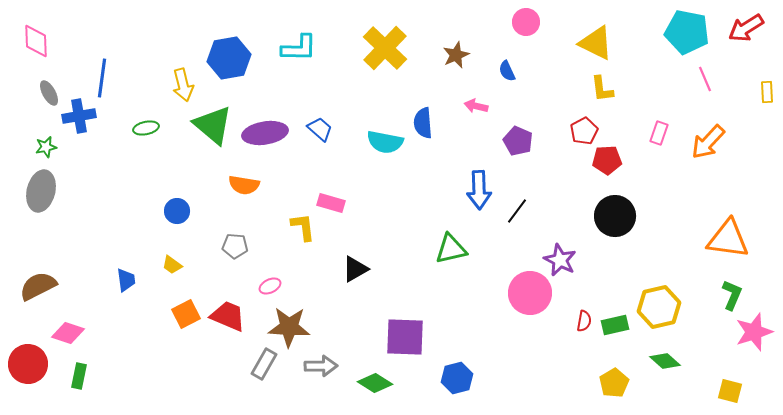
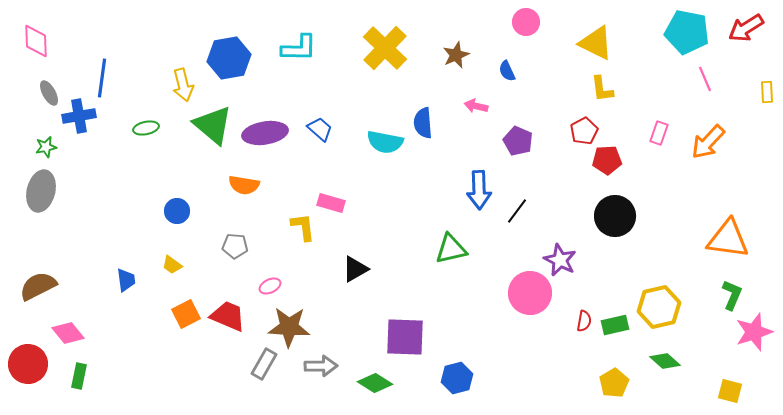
pink diamond at (68, 333): rotated 32 degrees clockwise
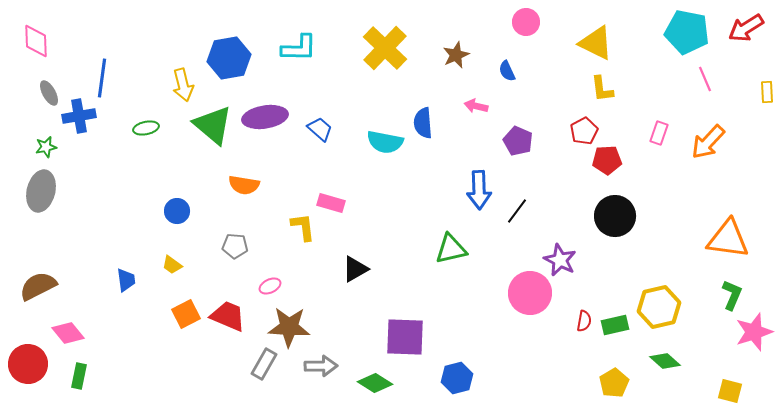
purple ellipse at (265, 133): moved 16 px up
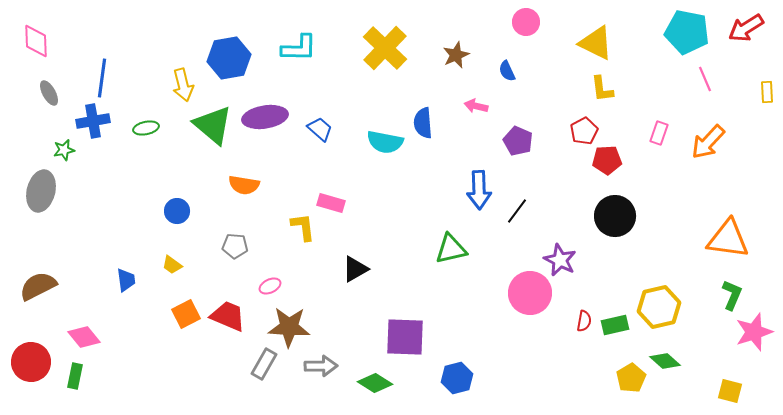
blue cross at (79, 116): moved 14 px right, 5 px down
green star at (46, 147): moved 18 px right, 3 px down
pink diamond at (68, 333): moved 16 px right, 4 px down
red circle at (28, 364): moved 3 px right, 2 px up
green rectangle at (79, 376): moved 4 px left
yellow pentagon at (614, 383): moved 17 px right, 5 px up
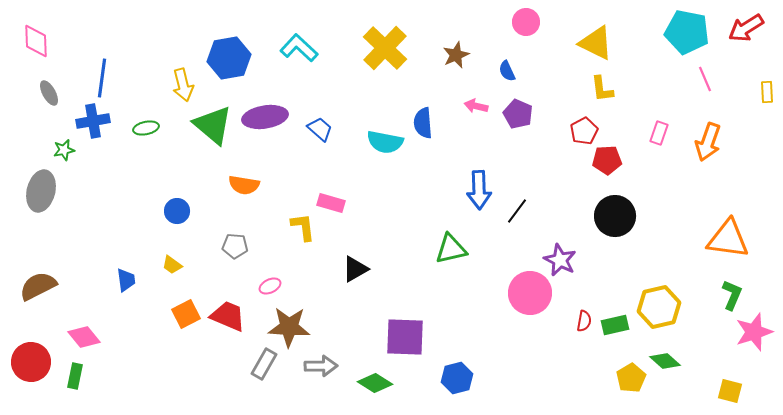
cyan L-shape at (299, 48): rotated 138 degrees counterclockwise
purple pentagon at (518, 141): moved 27 px up
orange arrow at (708, 142): rotated 24 degrees counterclockwise
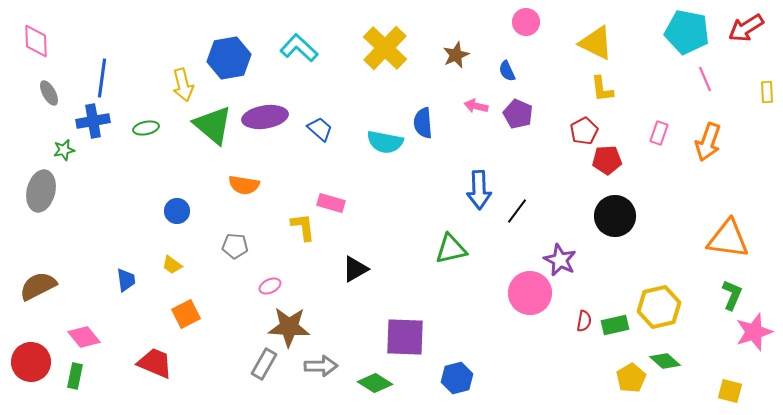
red trapezoid at (228, 316): moved 73 px left, 47 px down
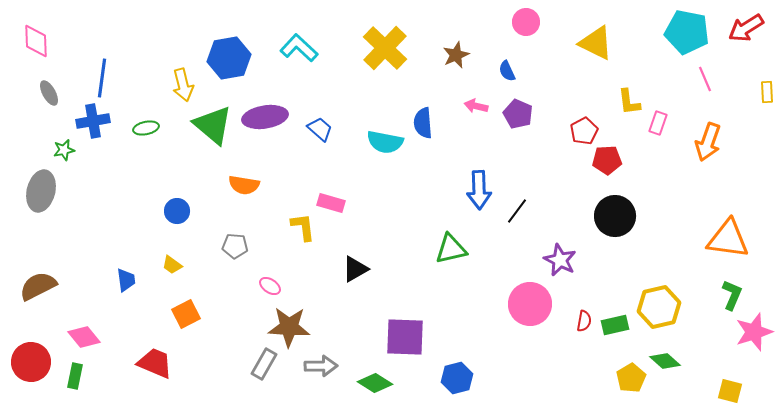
yellow L-shape at (602, 89): moved 27 px right, 13 px down
pink rectangle at (659, 133): moved 1 px left, 10 px up
pink ellipse at (270, 286): rotated 60 degrees clockwise
pink circle at (530, 293): moved 11 px down
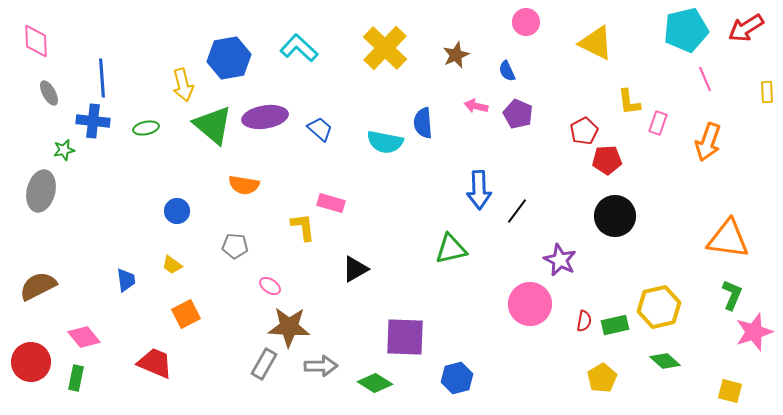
cyan pentagon at (687, 32): moved 1 px left, 2 px up; rotated 24 degrees counterclockwise
blue line at (102, 78): rotated 12 degrees counterclockwise
blue cross at (93, 121): rotated 16 degrees clockwise
green rectangle at (75, 376): moved 1 px right, 2 px down
yellow pentagon at (631, 378): moved 29 px left
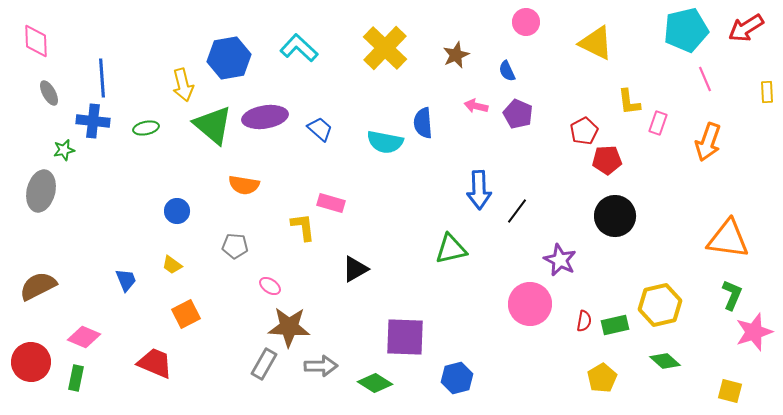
blue trapezoid at (126, 280): rotated 15 degrees counterclockwise
yellow hexagon at (659, 307): moved 1 px right, 2 px up
pink diamond at (84, 337): rotated 28 degrees counterclockwise
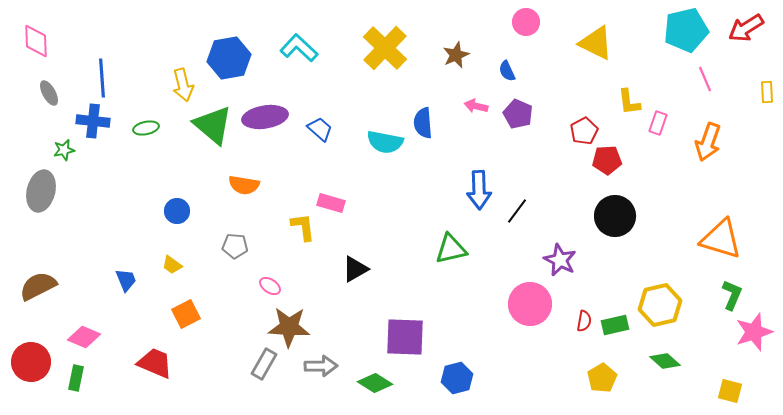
orange triangle at (728, 239): moved 7 px left; rotated 9 degrees clockwise
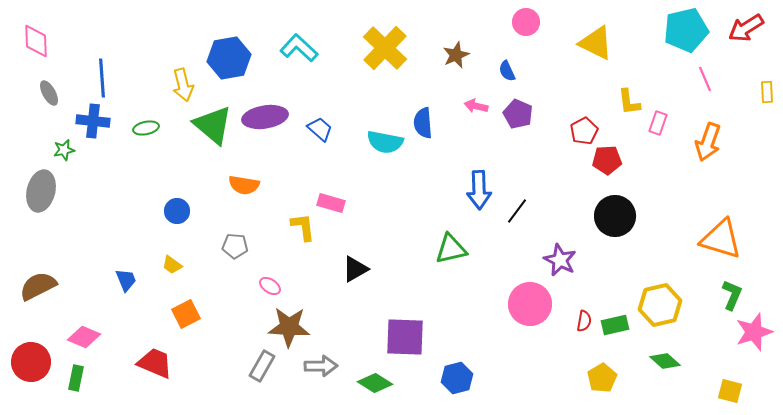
gray rectangle at (264, 364): moved 2 px left, 2 px down
